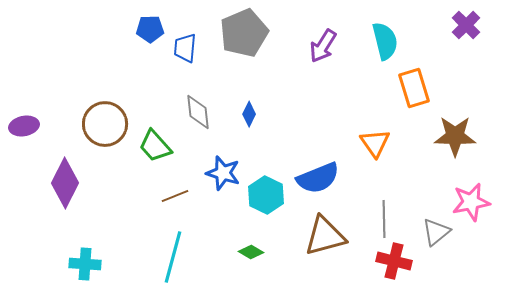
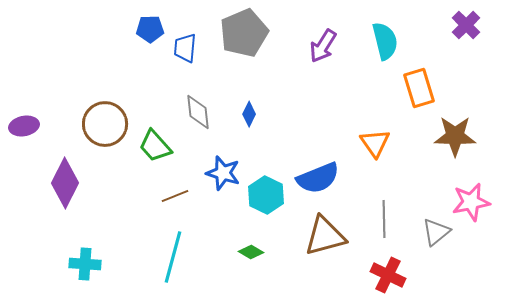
orange rectangle: moved 5 px right
red cross: moved 6 px left, 14 px down; rotated 12 degrees clockwise
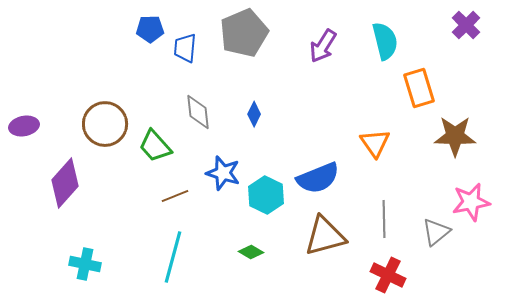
blue diamond: moved 5 px right
purple diamond: rotated 15 degrees clockwise
cyan cross: rotated 8 degrees clockwise
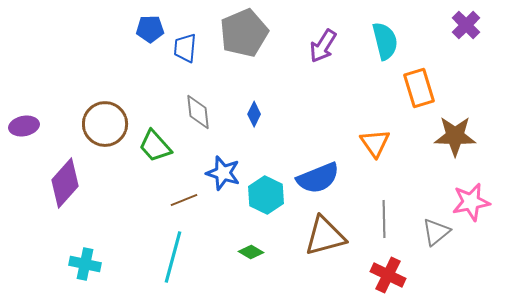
brown line: moved 9 px right, 4 px down
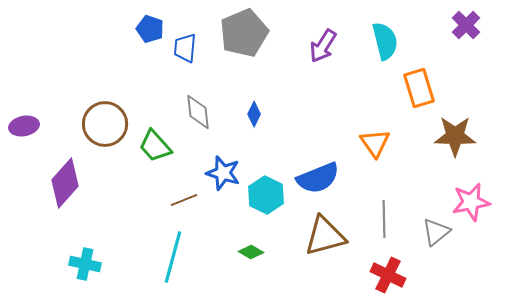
blue pentagon: rotated 20 degrees clockwise
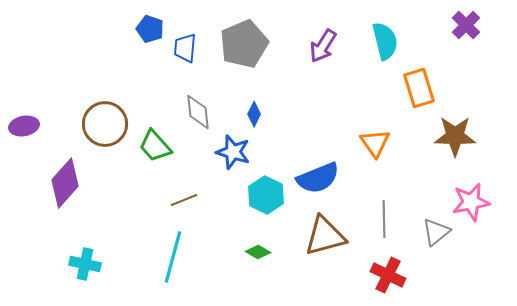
gray pentagon: moved 11 px down
blue star: moved 10 px right, 21 px up
green diamond: moved 7 px right
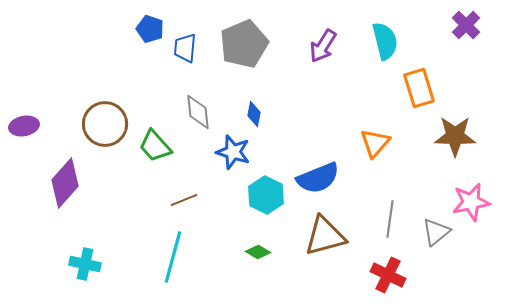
blue diamond: rotated 15 degrees counterclockwise
orange triangle: rotated 16 degrees clockwise
gray line: moved 6 px right; rotated 9 degrees clockwise
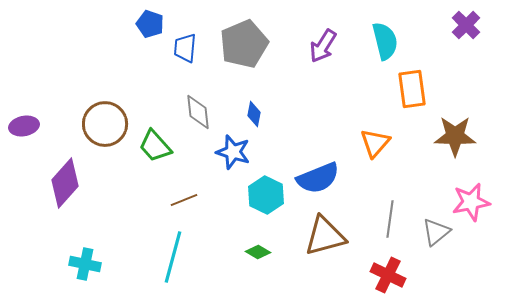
blue pentagon: moved 5 px up
orange rectangle: moved 7 px left, 1 px down; rotated 9 degrees clockwise
